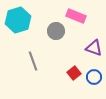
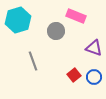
red square: moved 2 px down
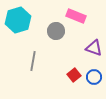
gray line: rotated 30 degrees clockwise
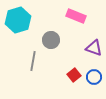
gray circle: moved 5 px left, 9 px down
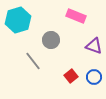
purple triangle: moved 2 px up
gray line: rotated 48 degrees counterclockwise
red square: moved 3 px left, 1 px down
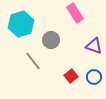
pink rectangle: moved 1 px left, 3 px up; rotated 36 degrees clockwise
cyan hexagon: moved 3 px right, 4 px down
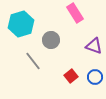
blue circle: moved 1 px right
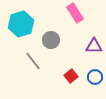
purple triangle: rotated 18 degrees counterclockwise
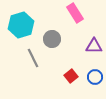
cyan hexagon: moved 1 px down
gray circle: moved 1 px right, 1 px up
gray line: moved 3 px up; rotated 12 degrees clockwise
